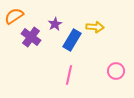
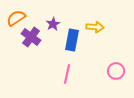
orange semicircle: moved 2 px right, 2 px down
purple star: moved 2 px left
blue rectangle: rotated 20 degrees counterclockwise
pink line: moved 2 px left, 1 px up
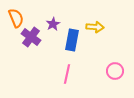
orange semicircle: rotated 102 degrees clockwise
pink circle: moved 1 px left
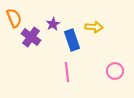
orange semicircle: moved 2 px left
yellow arrow: moved 1 px left
blue rectangle: rotated 30 degrees counterclockwise
pink line: moved 2 px up; rotated 18 degrees counterclockwise
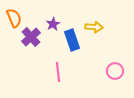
purple cross: rotated 12 degrees clockwise
pink line: moved 9 px left
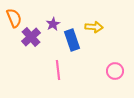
pink line: moved 2 px up
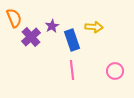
purple star: moved 1 px left, 2 px down
pink line: moved 14 px right
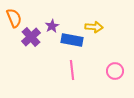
blue rectangle: rotated 60 degrees counterclockwise
